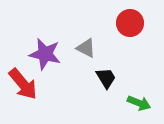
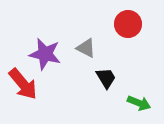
red circle: moved 2 px left, 1 px down
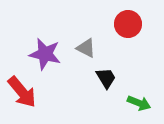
red arrow: moved 1 px left, 8 px down
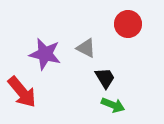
black trapezoid: moved 1 px left
green arrow: moved 26 px left, 2 px down
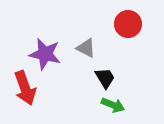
red arrow: moved 3 px right, 4 px up; rotated 20 degrees clockwise
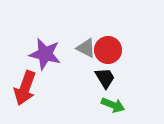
red circle: moved 20 px left, 26 px down
red arrow: rotated 40 degrees clockwise
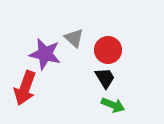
gray triangle: moved 12 px left, 10 px up; rotated 15 degrees clockwise
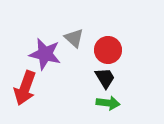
green arrow: moved 5 px left, 2 px up; rotated 15 degrees counterclockwise
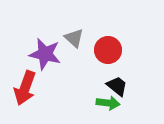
black trapezoid: moved 12 px right, 8 px down; rotated 20 degrees counterclockwise
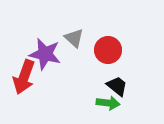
red arrow: moved 1 px left, 11 px up
